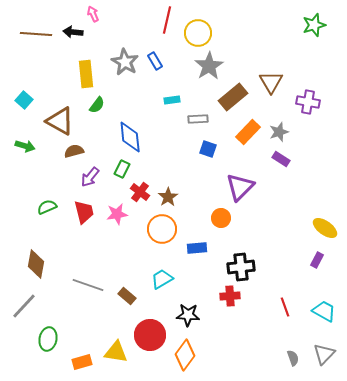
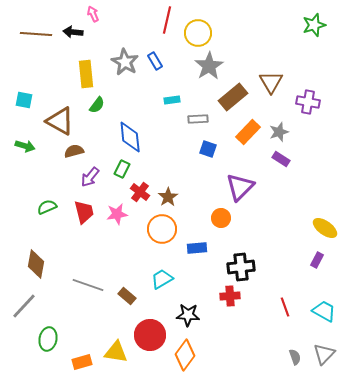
cyan square at (24, 100): rotated 30 degrees counterclockwise
gray semicircle at (293, 358): moved 2 px right, 1 px up
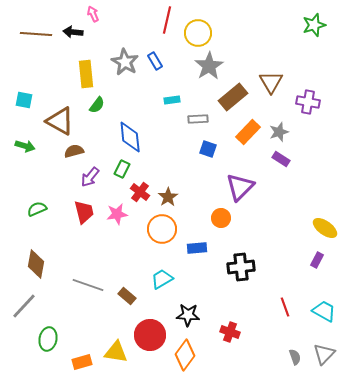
green semicircle at (47, 207): moved 10 px left, 2 px down
red cross at (230, 296): moved 36 px down; rotated 24 degrees clockwise
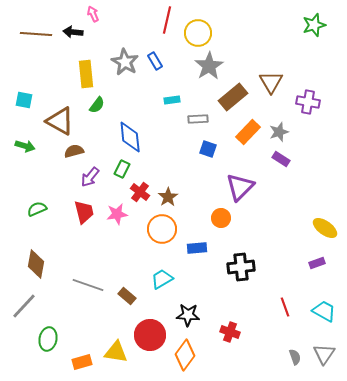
purple rectangle at (317, 260): moved 3 px down; rotated 42 degrees clockwise
gray triangle at (324, 354): rotated 10 degrees counterclockwise
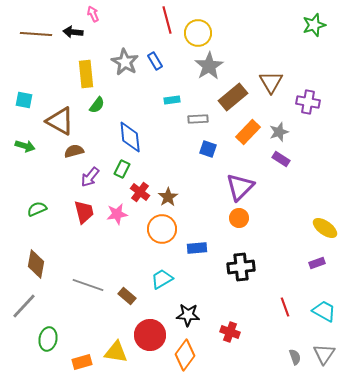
red line at (167, 20): rotated 28 degrees counterclockwise
orange circle at (221, 218): moved 18 px right
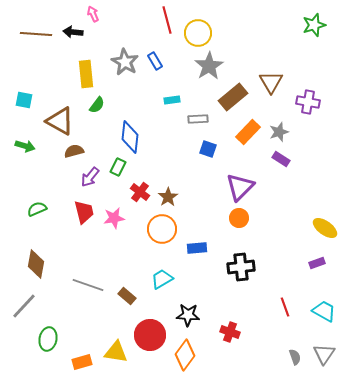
blue diamond at (130, 137): rotated 12 degrees clockwise
green rectangle at (122, 169): moved 4 px left, 2 px up
pink star at (117, 214): moved 3 px left, 4 px down
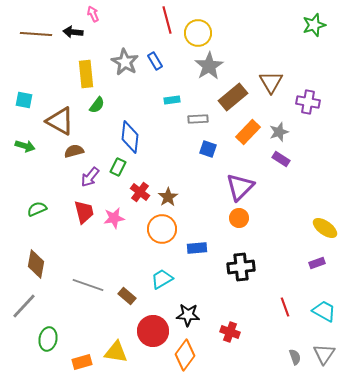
red circle at (150, 335): moved 3 px right, 4 px up
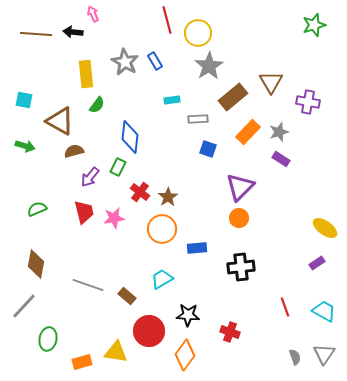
purple rectangle at (317, 263): rotated 14 degrees counterclockwise
red circle at (153, 331): moved 4 px left
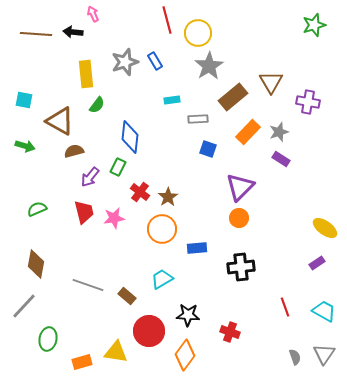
gray star at (125, 62): rotated 24 degrees clockwise
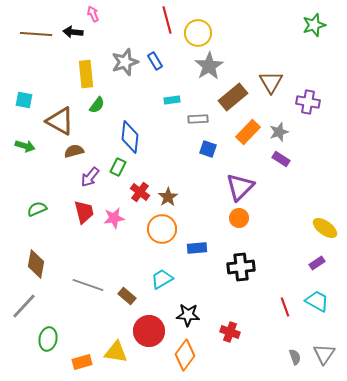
cyan trapezoid at (324, 311): moved 7 px left, 10 px up
